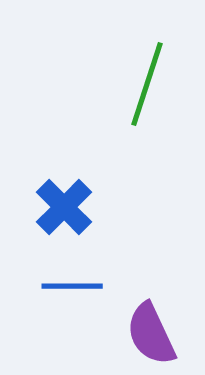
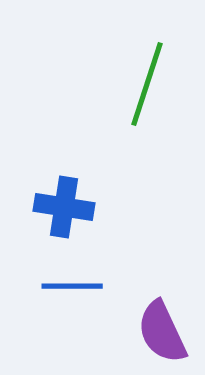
blue cross: rotated 36 degrees counterclockwise
purple semicircle: moved 11 px right, 2 px up
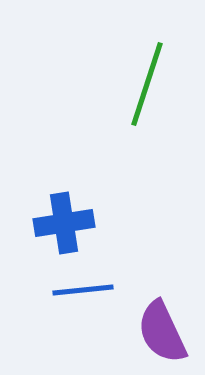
blue cross: moved 16 px down; rotated 18 degrees counterclockwise
blue line: moved 11 px right, 4 px down; rotated 6 degrees counterclockwise
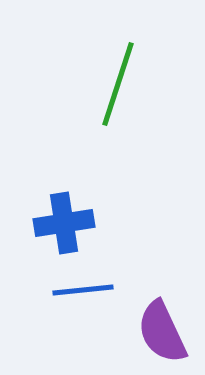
green line: moved 29 px left
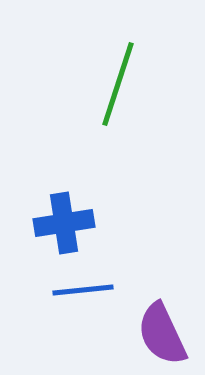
purple semicircle: moved 2 px down
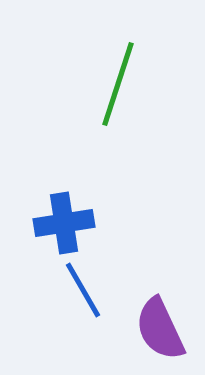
blue line: rotated 66 degrees clockwise
purple semicircle: moved 2 px left, 5 px up
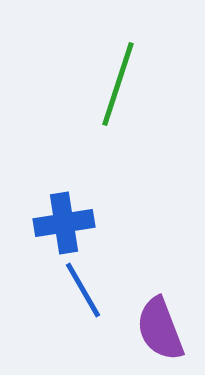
purple semicircle: rotated 4 degrees clockwise
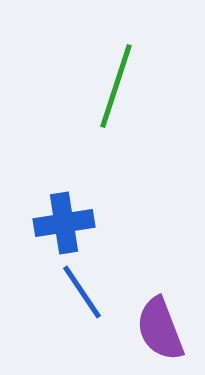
green line: moved 2 px left, 2 px down
blue line: moved 1 px left, 2 px down; rotated 4 degrees counterclockwise
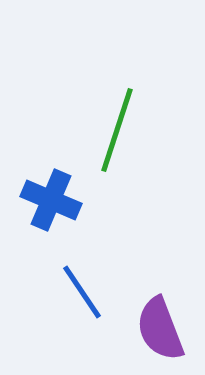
green line: moved 1 px right, 44 px down
blue cross: moved 13 px left, 23 px up; rotated 32 degrees clockwise
